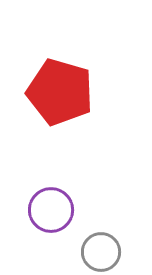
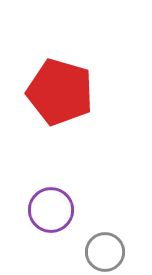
gray circle: moved 4 px right
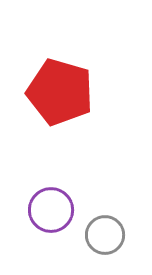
gray circle: moved 17 px up
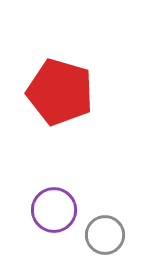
purple circle: moved 3 px right
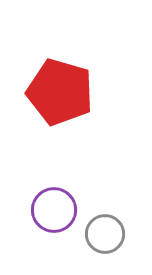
gray circle: moved 1 px up
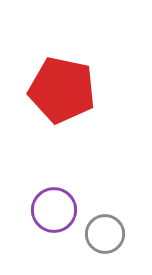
red pentagon: moved 2 px right, 2 px up; rotated 4 degrees counterclockwise
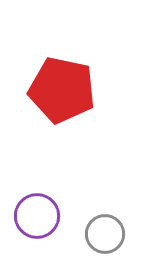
purple circle: moved 17 px left, 6 px down
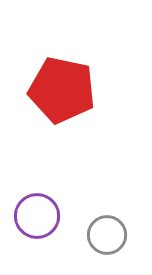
gray circle: moved 2 px right, 1 px down
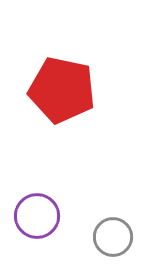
gray circle: moved 6 px right, 2 px down
